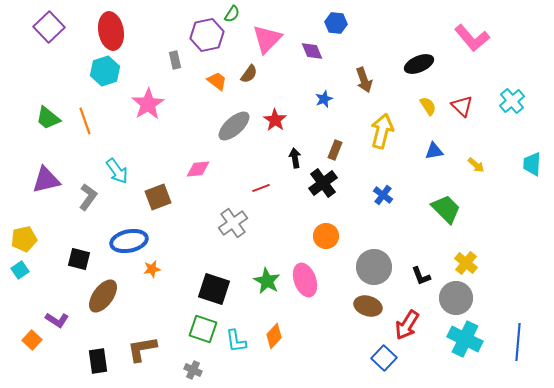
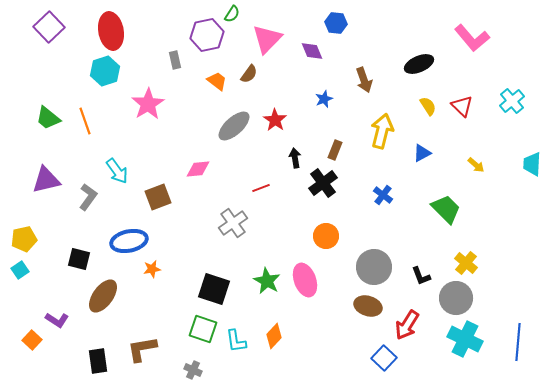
blue triangle at (434, 151): moved 12 px left, 2 px down; rotated 18 degrees counterclockwise
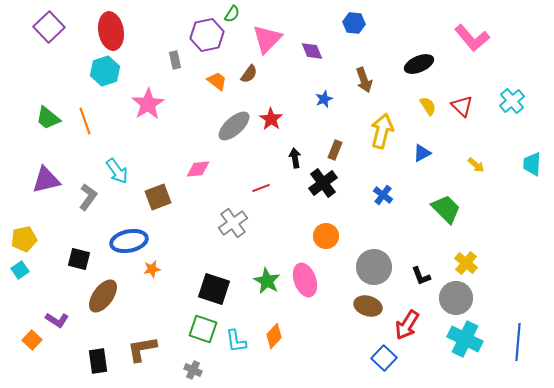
blue hexagon at (336, 23): moved 18 px right
red star at (275, 120): moved 4 px left, 1 px up
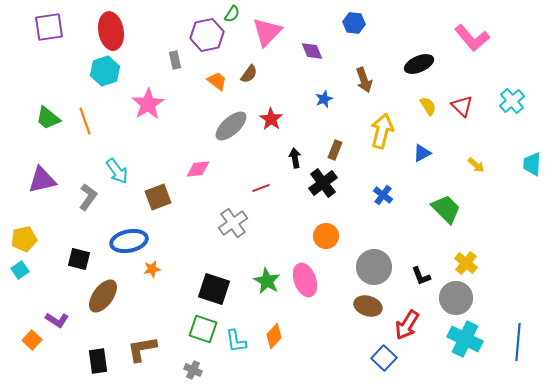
purple square at (49, 27): rotated 36 degrees clockwise
pink triangle at (267, 39): moved 7 px up
gray ellipse at (234, 126): moved 3 px left
purple triangle at (46, 180): moved 4 px left
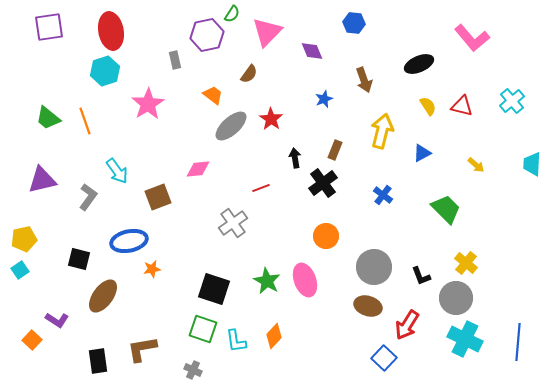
orange trapezoid at (217, 81): moved 4 px left, 14 px down
red triangle at (462, 106): rotated 30 degrees counterclockwise
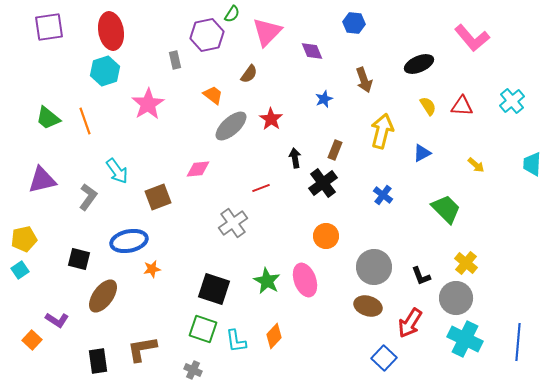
red triangle at (462, 106): rotated 10 degrees counterclockwise
red arrow at (407, 325): moved 3 px right, 2 px up
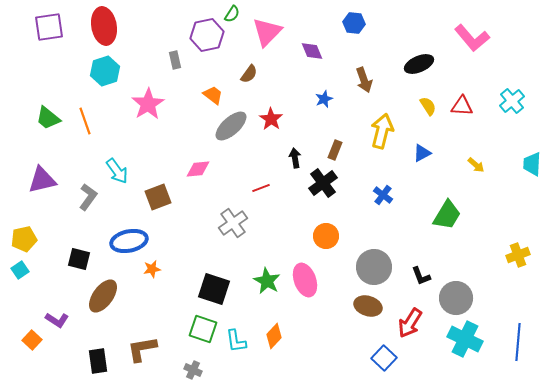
red ellipse at (111, 31): moved 7 px left, 5 px up
green trapezoid at (446, 209): moved 1 px right, 6 px down; rotated 76 degrees clockwise
yellow cross at (466, 263): moved 52 px right, 8 px up; rotated 30 degrees clockwise
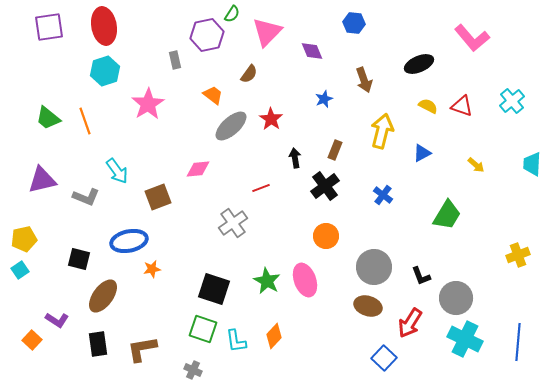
yellow semicircle at (428, 106): rotated 30 degrees counterclockwise
red triangle at (462, 106): rotated 15 degrees clockwise
black cross at (323, 183): moved 2 px right, 3 px down
gray L-shape at (88, 197): moved 2 px left; rotated 76 degrees clockwise
black rectangle at (98, 361): moved 17 px up
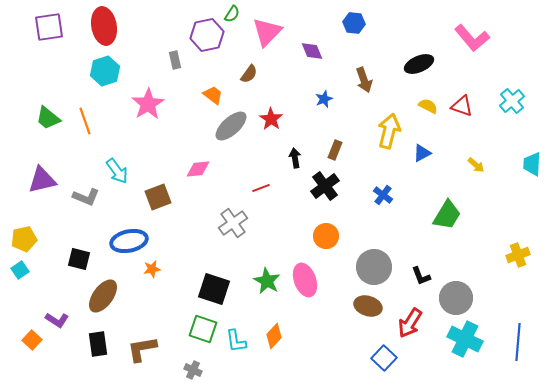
yellow arrow at (382, 131): moved 7 px right
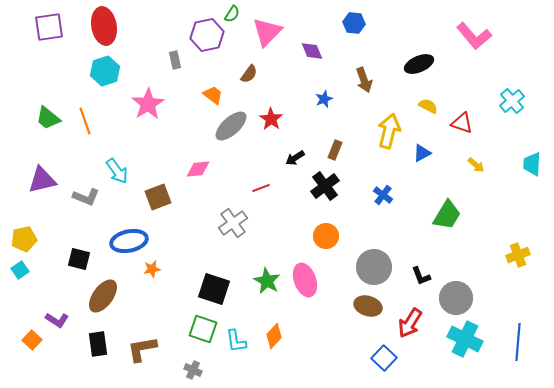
pink L-shape at (472, 38): moved 2 px right, 2 px up
red triangle at (462, 106): moved 17 px down
black arrow at (295, 158): rotated 114 degrees counterclockwise
